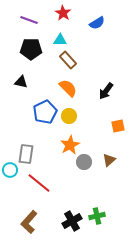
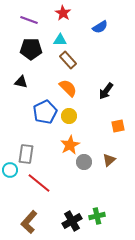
blue semicircle: moved 3 px right, 4 px down
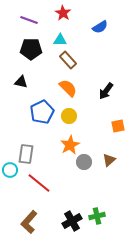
blue pentagon: moved 3 px left
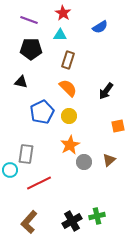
cyan triangle: moved 5 px up
brown rectangle: rotated 60 degrees clockwise
red line: rotated 65 degrees counterclockwise
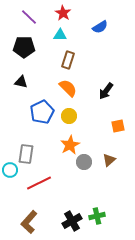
purple line: moved 3 px up; rotated 24 degrees clockwise
black pentagon: moved 7 px left, 2 px up
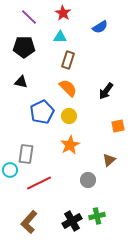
cyan triangle: moved 2 px down
gray circle: moved 4 px right, 18 px down
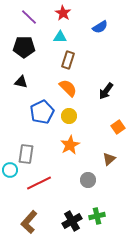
orange square: moved 1 px down; rotated 24 degrees counterclockwise
brown triangle: moved 1 px up
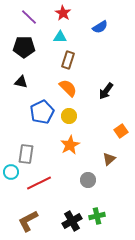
orange square: moved 3 px right, 4 px down
cyan circle: moved 1 px right, 2 px down
brown L-shape: moved 1 px left, 1 px up; rotated 20 degrees clockwise
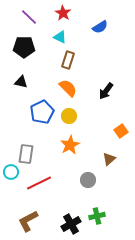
cyan triangle: rotated 24 degrees clockwise
black cross: moved 1 px left, 3 px down
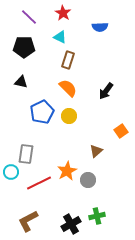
blue semicircle: rotated 28 degrees clockwise
orange star: moved 3 px left, 26 px down
brown triangle: moved 13 px left, 8 px up
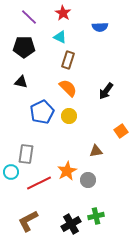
brown triangle: rotated 32 degrees clockwise
green cross: moved 1 px left
